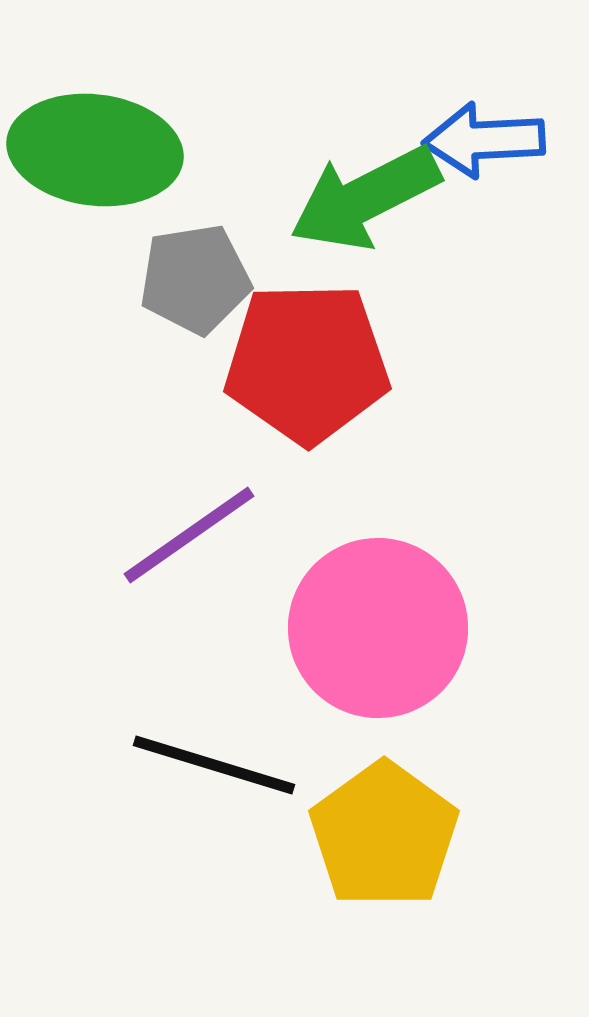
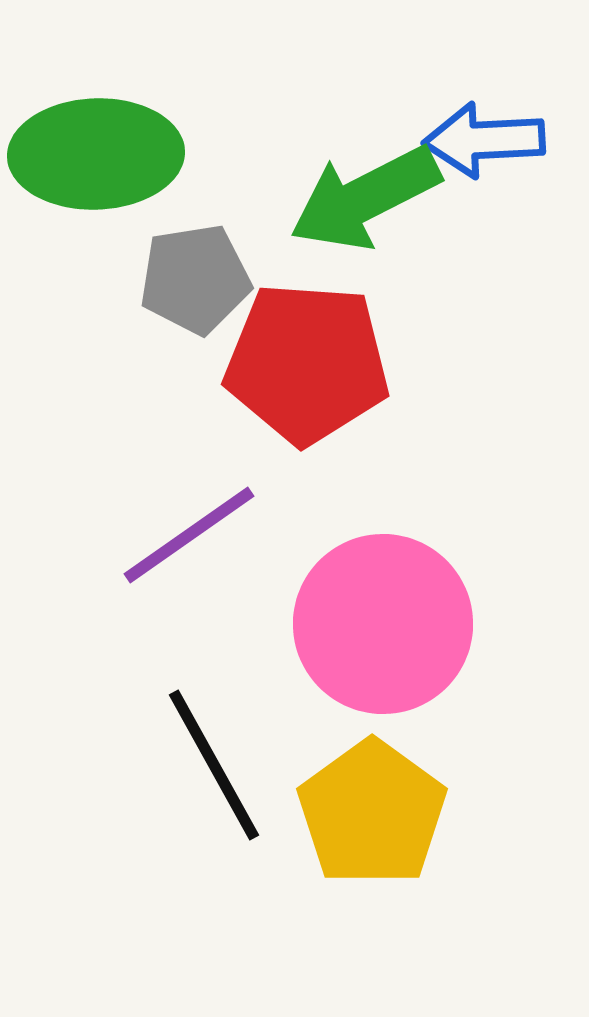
green ellipse: moved 1 px right, 4 px down; rotated 9 degrees counterclockwise
red pentagon: rotated 5 degrees clockwise
pink circle: moved 5 px right, 4 px up
black line: rotated 44 degrees clockwise
yellow pentagon: moved 12 px left, 22 px up
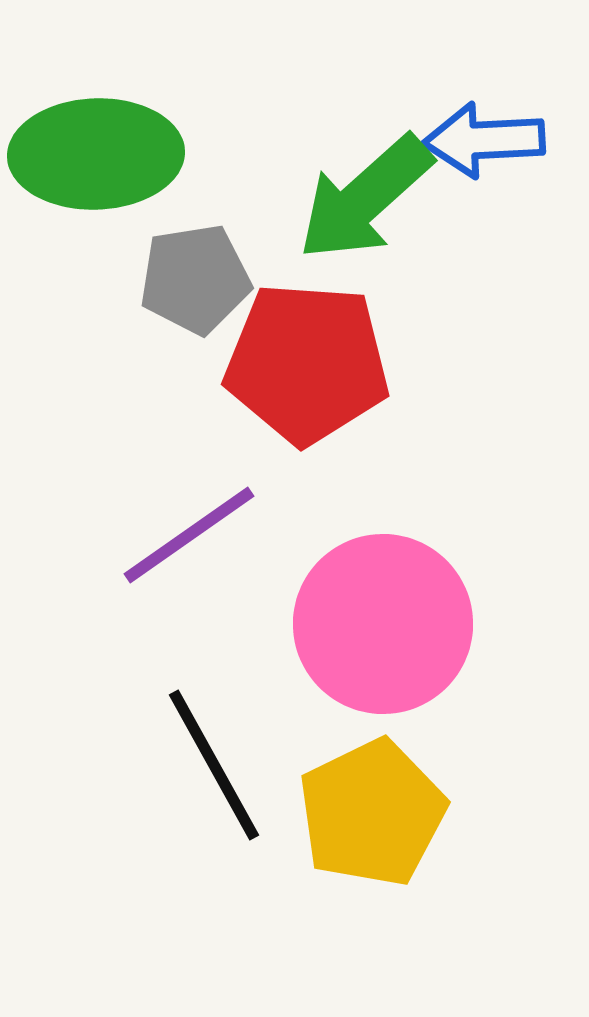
green arrow: rotated 15 degrees counterclockwise
yellow pentagon: rotated 10 degrees clockwise
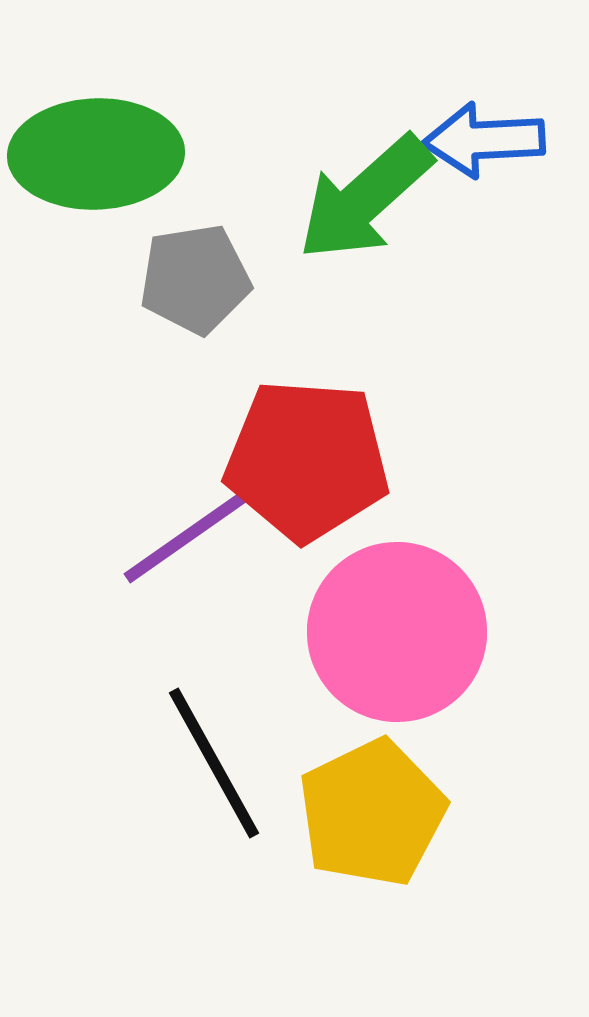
red pentagon: moved 97 px down
pink circle: moved 14 px right, 8 px down
black line: moved 2 px up
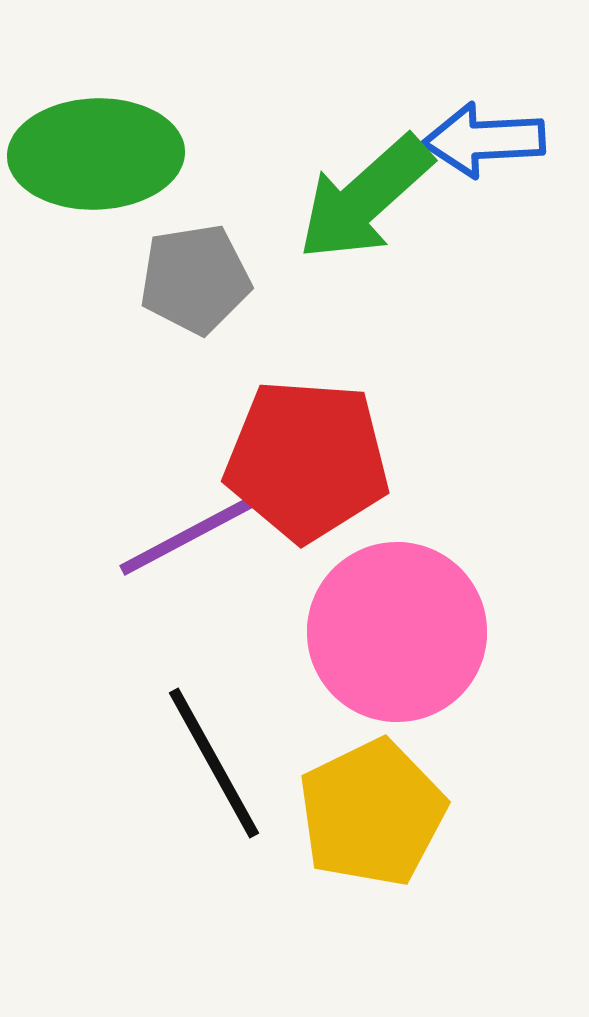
purple line: rotated 7 degrees clockwise
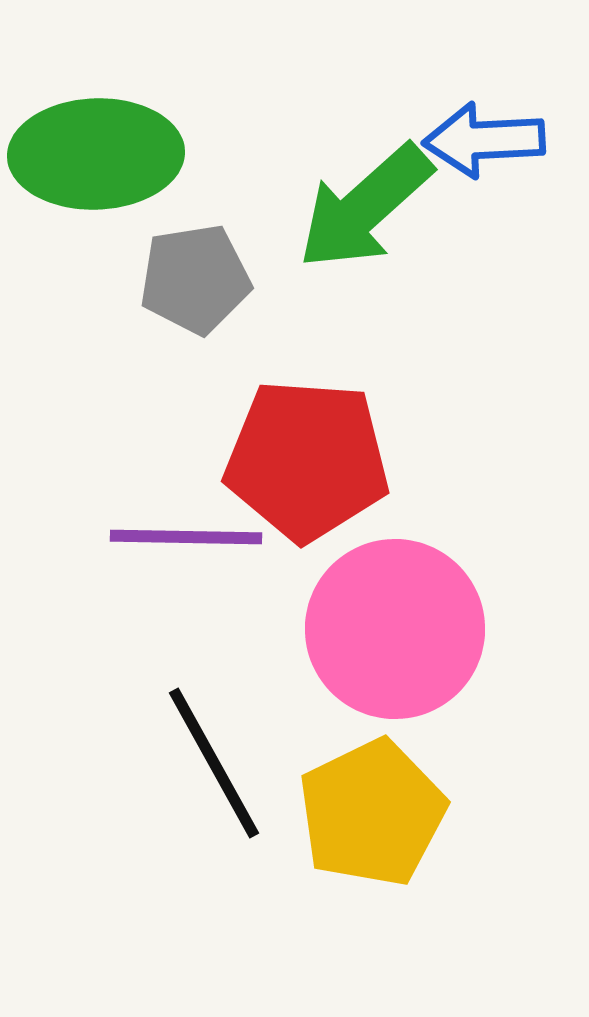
green arrow: moved 9 px down
purple line: moved 3 px left, 2 px down; rotated 29 degrees clockwise
pink circle: moved 2 px left, 3 px up
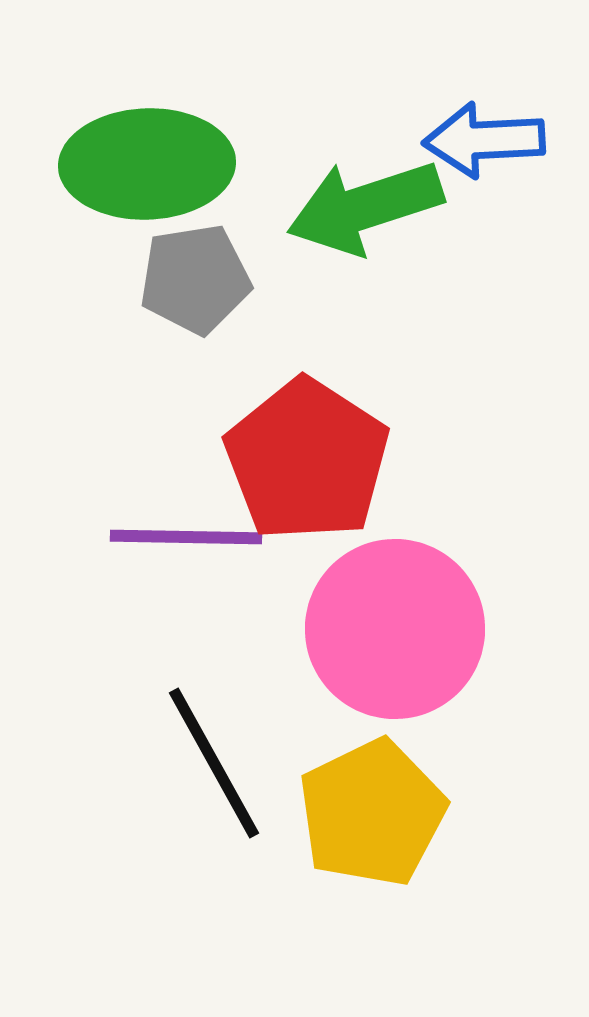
green ellipse: moved 51 px right, 10 px down
green arrow: rotated 24 degrees clockwise
red pentagon: rotated 29 degrees clockwise
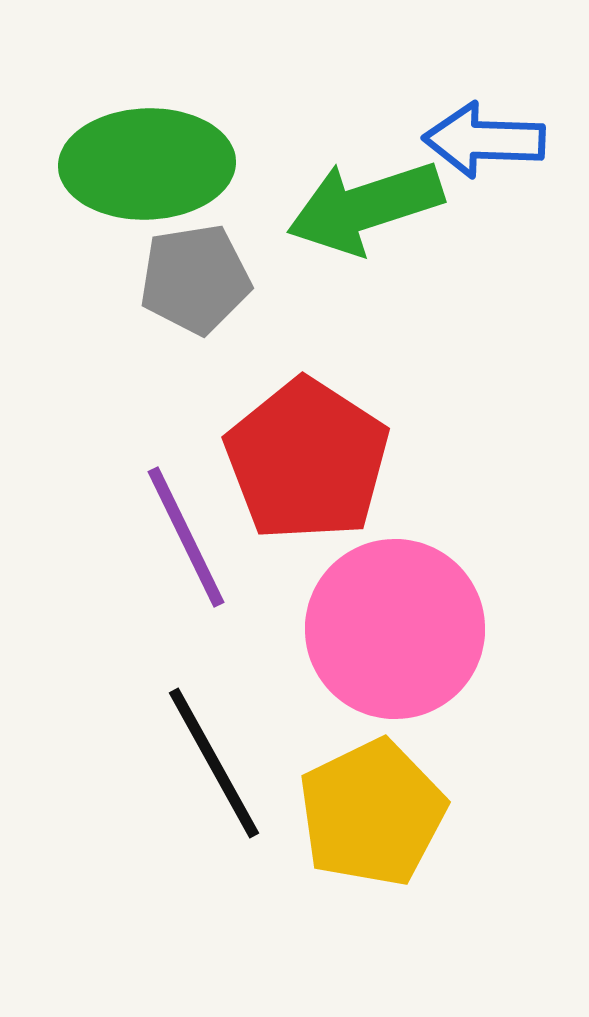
blue arrow: rotated 5 degrees clockwise
purple line: rotated 63 degrees clockwise
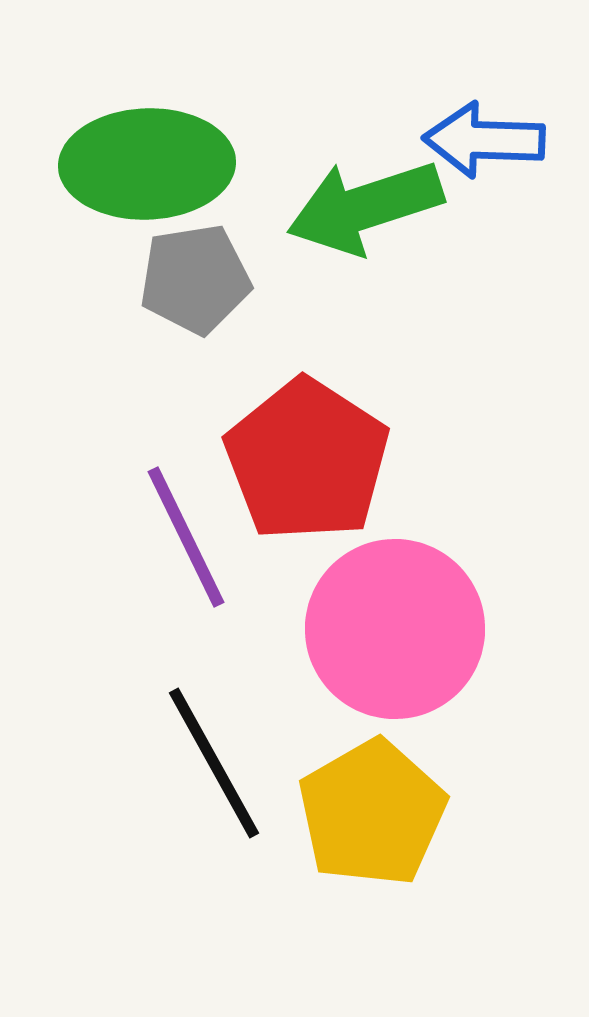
yellow pentagon: rotated 4 degrees counterclockwise
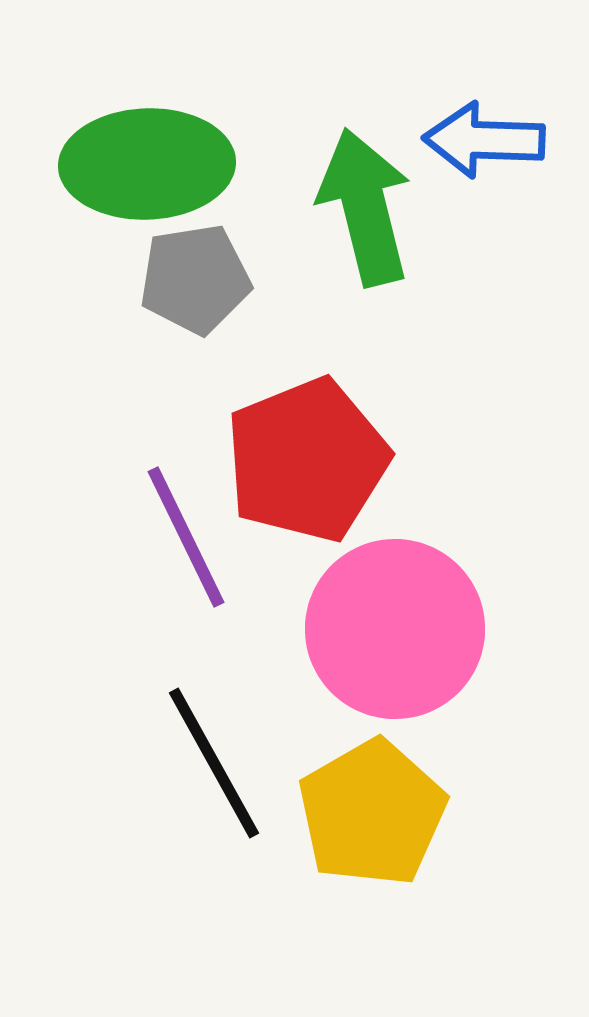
green arrow: rotated 94 degrees clockwise
red pentagon: rotated 17 degrees clockwise
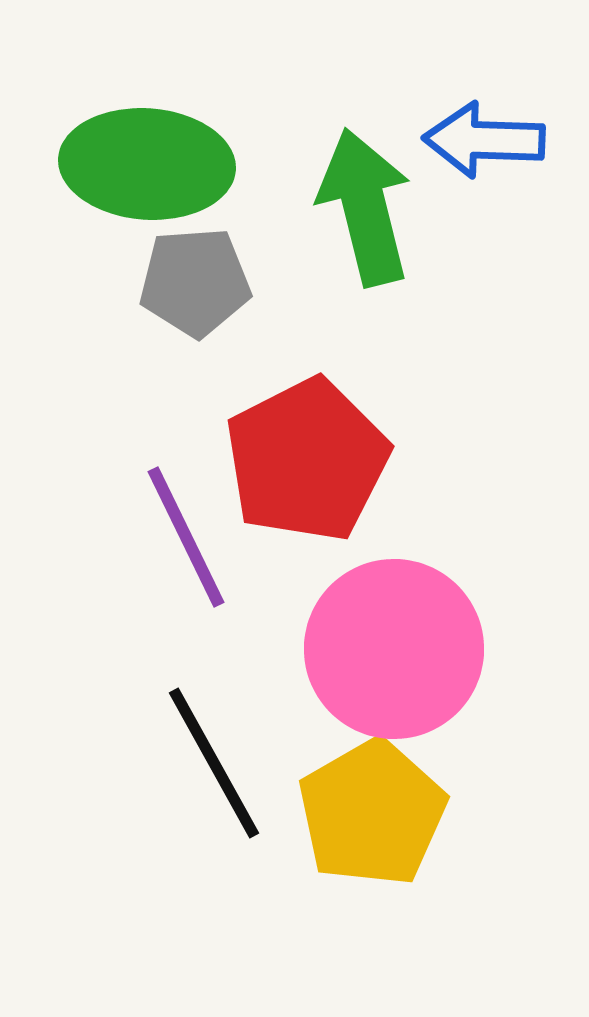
green ellipse: rotated 6 degrees clockwise
gray pentagon: moved 3 px down; rotated 5 degrees clockwise
red pentagon: rotated 5 degrees counterclockwise
pink circle: moved 1 px left, 20 px down
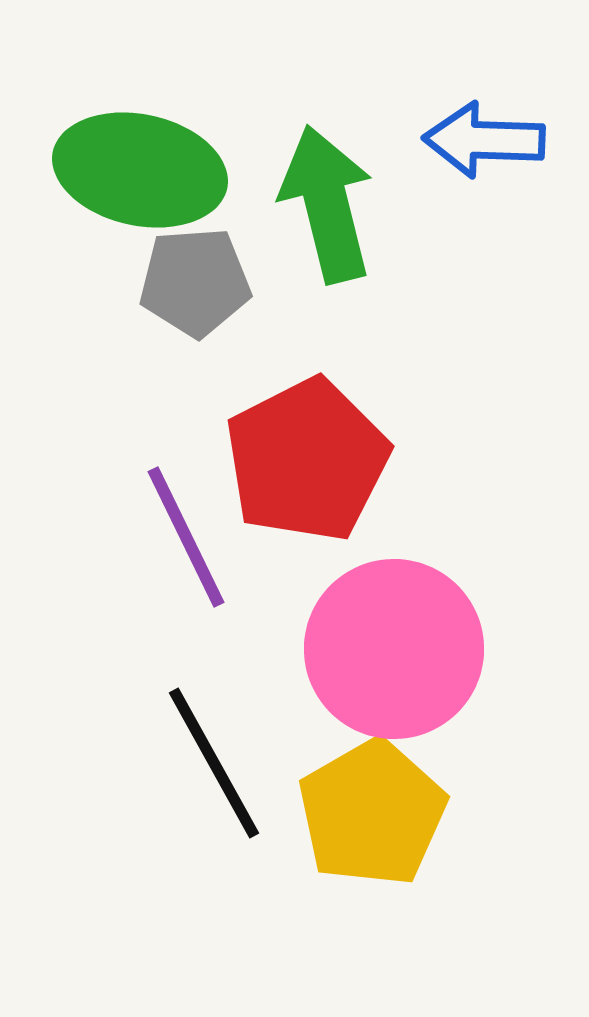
green ellipse: moved 7 px left, 6 px down; rotated 8 degrees clockwise
green arrow: moved 38 px left, 3 px up
